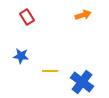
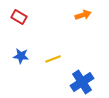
red rectangle: moved 8 px left; rotated 28 degrees counterclockwise
yellow line: moved 3 px right, 12 px up; rotated 21 degrees counterclockwise
blue cross: rotated 20 degrees clockwise
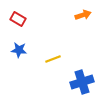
red rectangle: moved 1 px left, 2 px down
blue star: moved 2 px left, 6 px up
blue cross: rotated 15 degrees clockwise
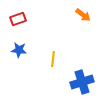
orange arrow: rotated 56 degrees clockwise
red rectangle: rotated 49 degrees counterclockwise
yellow line: rotated 63 degrees counterclockwise
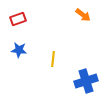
blue cross: moved 4 px right, 1 px up
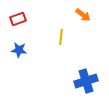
yellow line: moved 8 px right, 22 px up
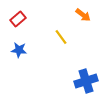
red rectangle: rotated 21 degrees counterclockwise
yellow line: rotated 42 degrees counterclockwise
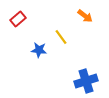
orange arrow: moved 2 px right, 1 px down
blue star: moved 20 px right
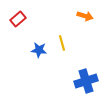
orange arrow: rotated 21 degrees counterclockwise
yellow line: moved 1 px right, 6 px down; rotated 21 degrees clockwise
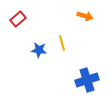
blue cross: moved 1 px right, 1 px up
